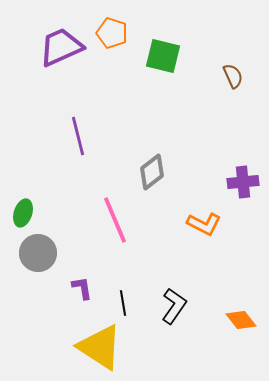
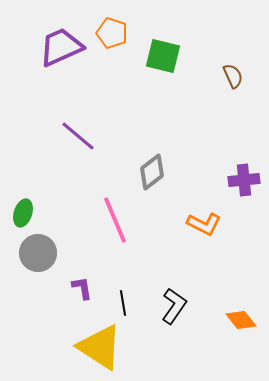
purple line: rotated 36 degrees counterclockwise
purple cross: moved 1 px right, 2 px up
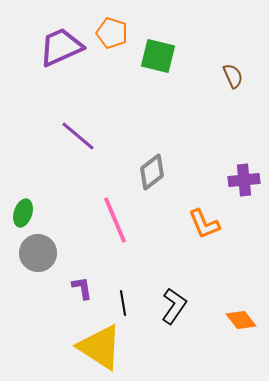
green square: moved 5 px left
orange L-shape: rotated 40 degrees clockwise
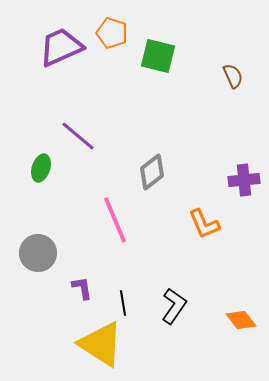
green ellipse: moved 18 px right, 45 px up
yellow triangle: moved 1 px right, 3 px up
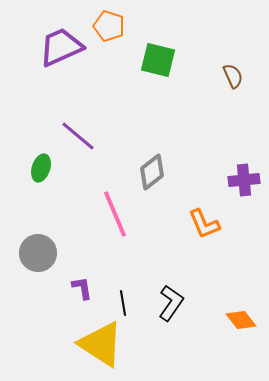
orange pentagon: moved 3 px left, 7 px up
green square: moved 4 px down
pink line: moved 6 px up
black L-shape: moved 3 px left, 3 px up
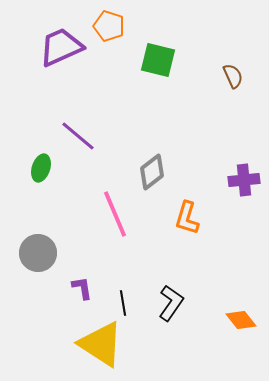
orange L-shape: moved 17 px left, 6 px up; rotated 40 degrees clockwise
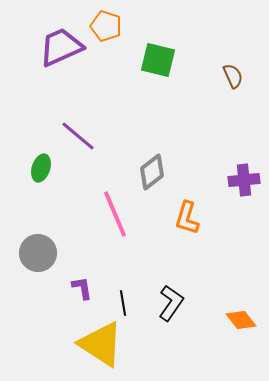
orange pentagon: moved 3 px left
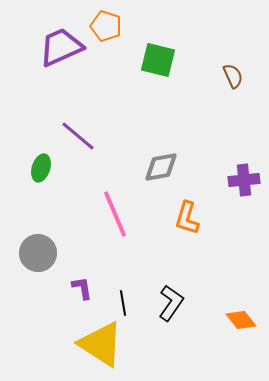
gray diamond: moved 9 px right, 5 px up; rotated 27 degrees clockwise
